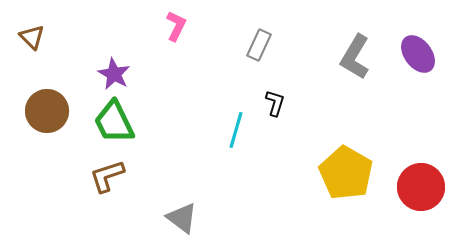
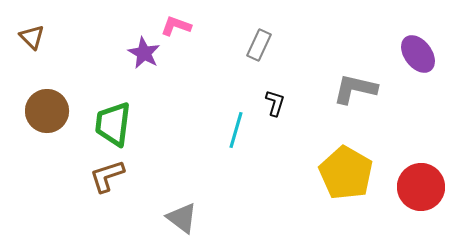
pink L-shape: rotated 96 degrees counterclockwise
gray L-shape: moved 32 px down; rotated 72 degrees clockwise
purple star: moved 30 px right, 21 px up
green trapezoid: moved 1 px left, 2 px down; rotated 33 degrees clockwise
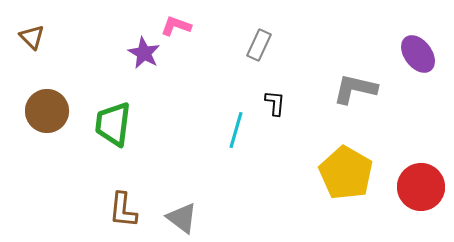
black L-shape: rotated 12 degrees counterclockwise
brown L-shape: moved 16 px right, 34 px down; rotated 66 degrees counterclockwise
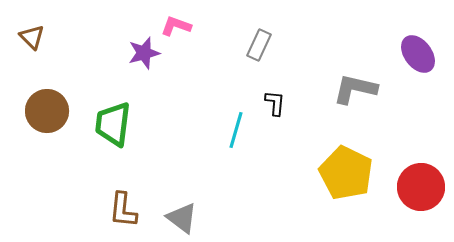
purple star: rotated 28 degrees clockwise
yellow pentagon: rotated 4 degrees counterclockwise
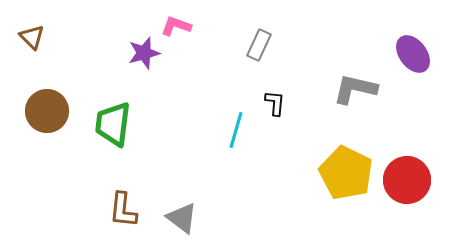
purple ellipse: moved 5 px left
red circle: moved 14 px left, 7 px up
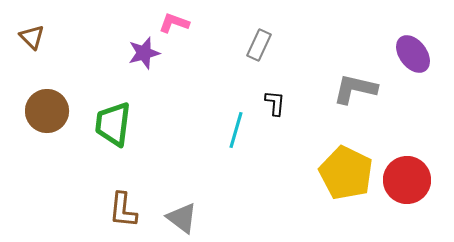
pink L-shape: moved 2 px left, 3 px up
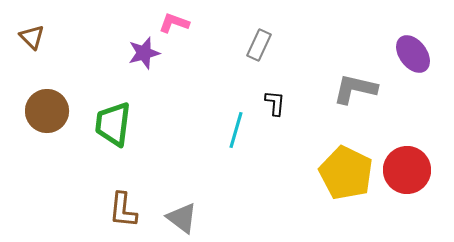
red circle: moved 10 px up
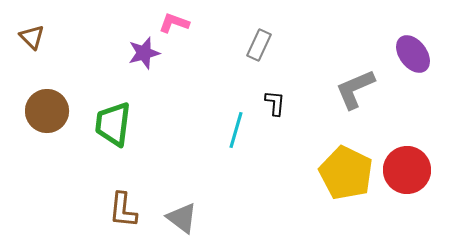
gray L-shape: rotated 36 degrees counterclockwise
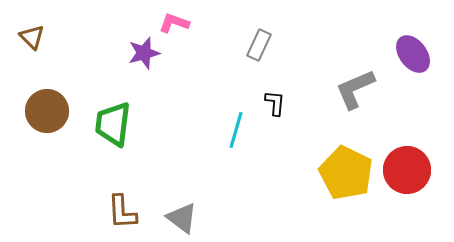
brown L-shape: moved 1 px left, 2 px down; rotated 9 degrees counterclockwise
